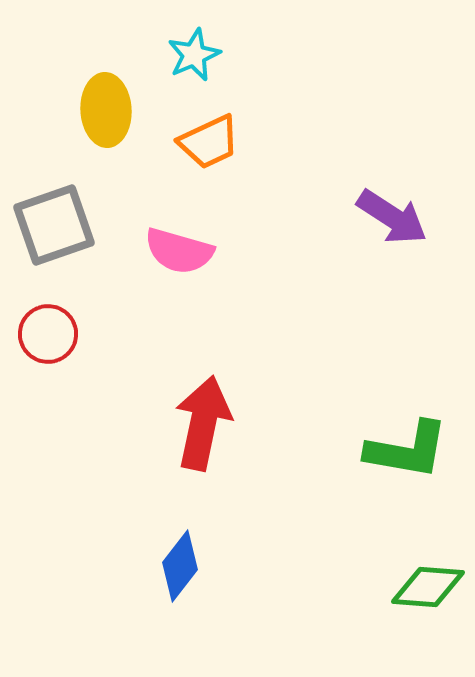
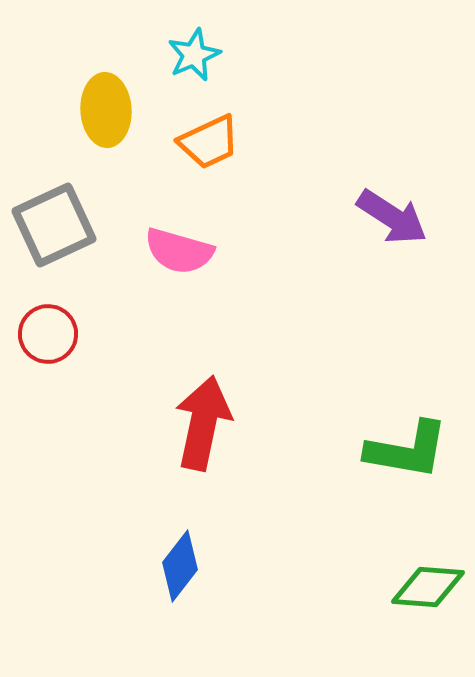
gray square: rotated 6 degrees counterclockwise
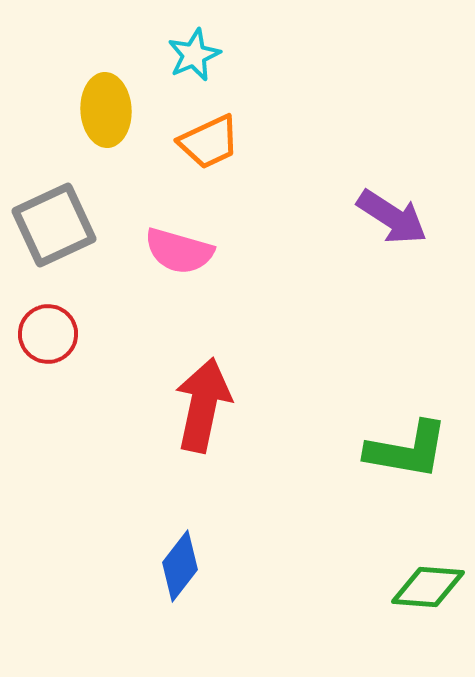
red arrow: moved 18 px up
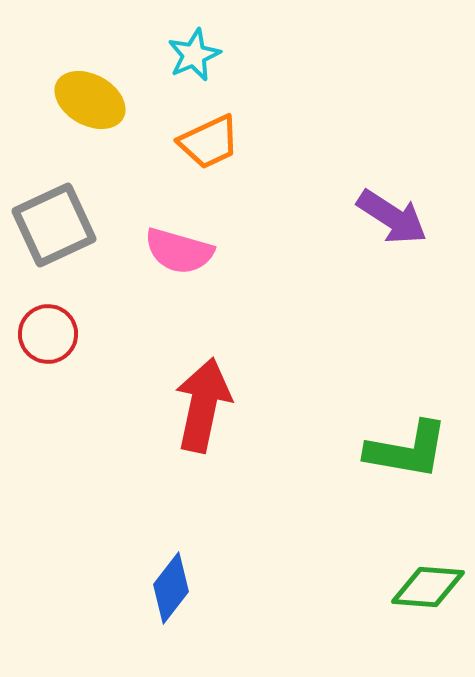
yellow ellipse: moved 16 px left, 10 px up; rotated 58 degrees counterclockwise
blue diamond: moved 9 px left, 22 px down
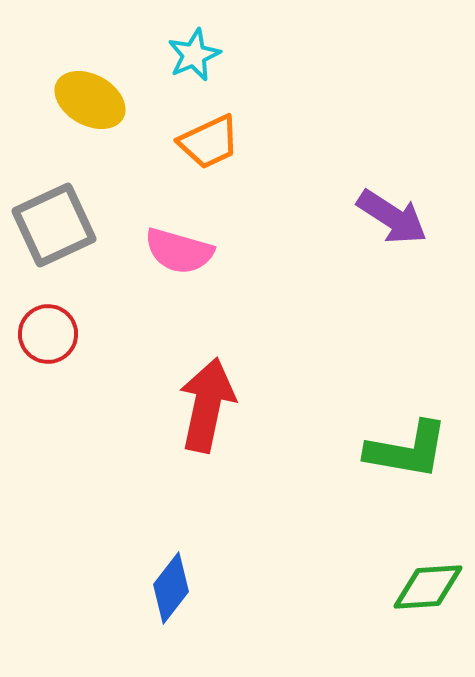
red arrow: moved 4 px right
green diamond: rotated 8 degrees counterclockwise
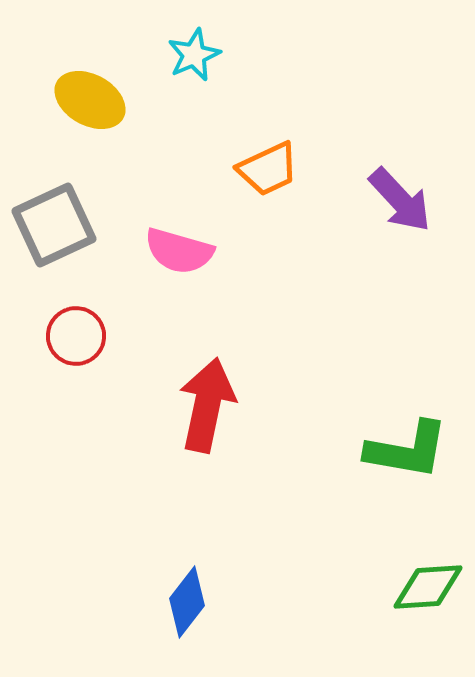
orange trapezoid: moved 59 px right, 27 px down
purple arrow: moved 8 px right, 17 px up; rotated 14 degrees clockwise
red circle: moved 28 px right, 2 px down
blue diamond: moved 16 px right, 14 px down
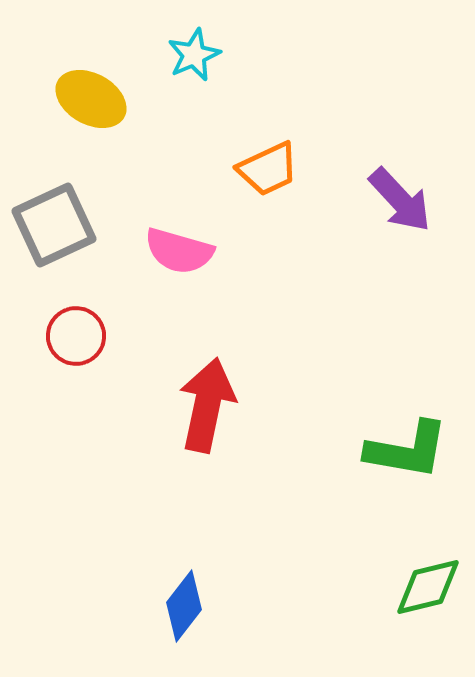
yellow ellipse: moved 1 px right, 1 px up
green diamond: rotated 10 degrees counterclockwise
blue diamond: moved 3 px left, 4 px down
